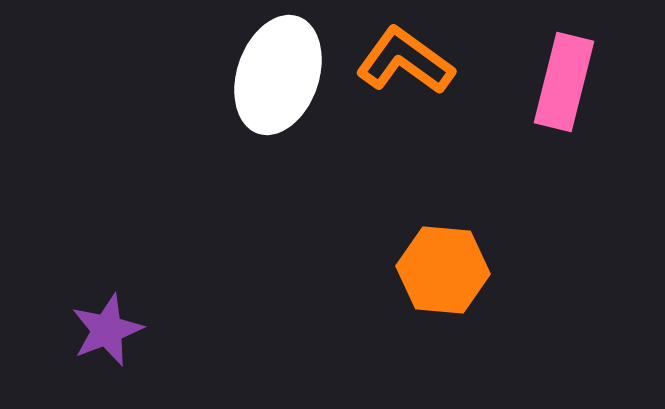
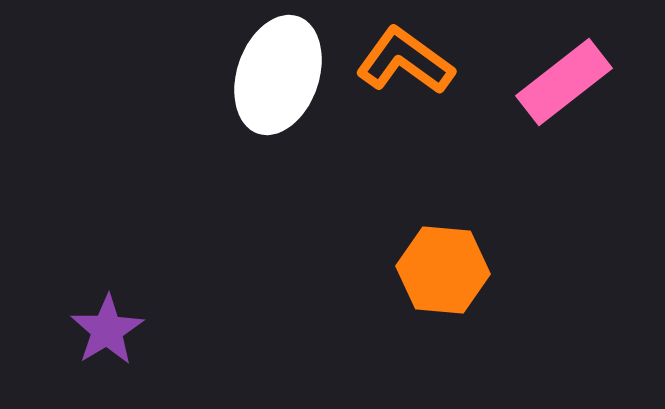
pink rectangle: rotated 38 degrees clockwise
purple star: rotated 10 degrees counterclockwise
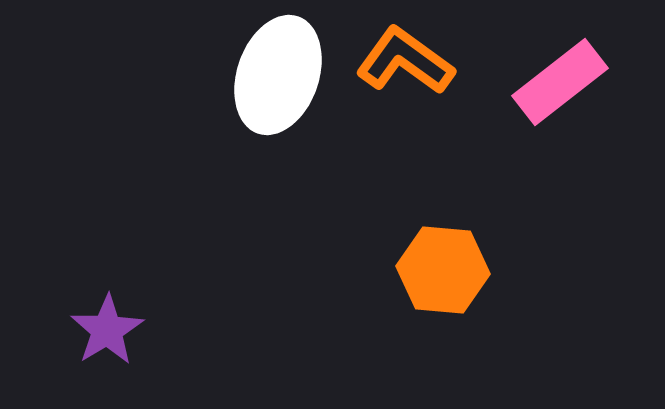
pink rectangle: moved 4 px left
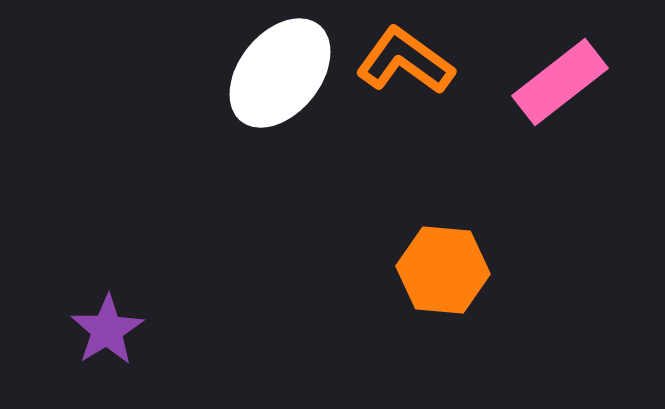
white ellipse: moved 2 px right, 2 px up; rotated 20 degrees clockwise
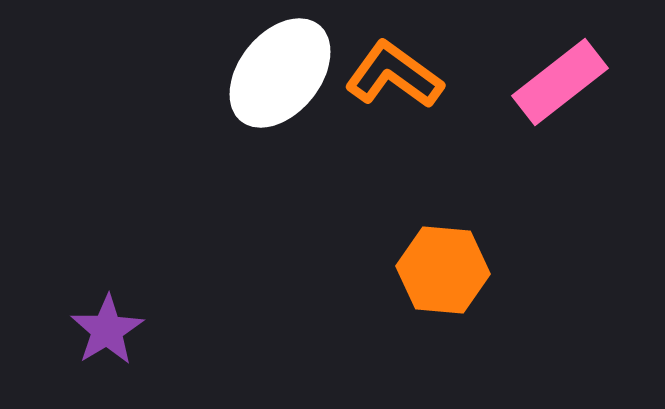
orange L-shape: moved 11 px left, 14 px down
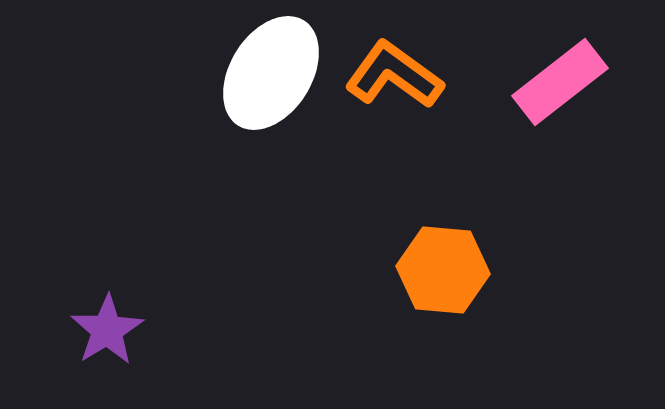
white ellipse: moved 9 px left; rotated 7 degrees counterclockwise
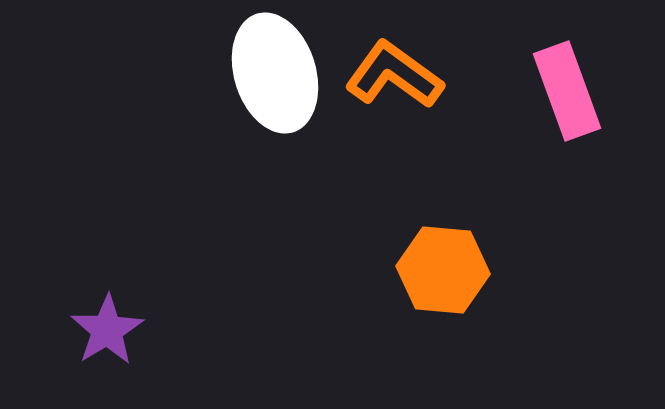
white ellipse: moved 4 px right; rotated 49 degrees counterclockwise
pink rectangle: moved 7 px right, 9 px down; rotated 72 degrees counterclockwise
